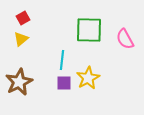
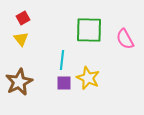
yellow triangle: rotated 28 degrees counterclockwise
yellow star: rotated 20 degrees counterclockwise
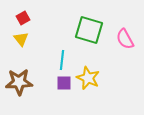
green square: rotated 16 degrees clockwise
brown star: rotated 24 degrees clockwise
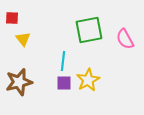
red square: moved 11 px left; rotated 32 degrees clockwise
green square: rotated 28 degrees counterclockwise
yellow triangle: moved 2 px right
cyan line: moved 1 px right, 1 px down
yellow star: moved 2 px down; rotated 20 degrees clockwise
brown star: rotated 12 degrees counterclockwise
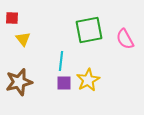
cyan line: moved 2 px left
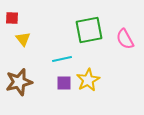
cyan line: moved 1 px right, 2 px up; rotated 72 degrees clockwise
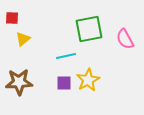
green square: moved 1 px up
yellow triangle: rotated 28 degrees clockwise
cyan line: moved 4 px right, 3 px up
brown star: rotated 12 degrees clockwise
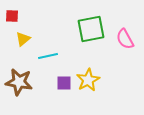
red square: moved 2 px up
green square: moved 2 px right
cyan line: moved 18 px left
brown star: rotated 12 degrees clockwise
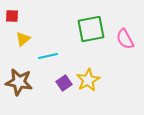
purple square: rotated 35 degrees counterclockwise
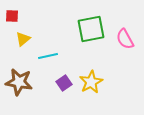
yellow star: moved 3 px right, 2 px down
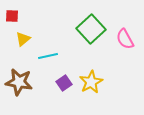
green square: rotated 32 degrees counterclockwise
